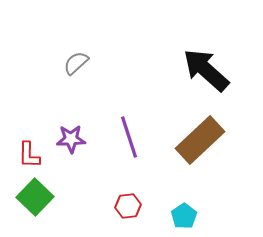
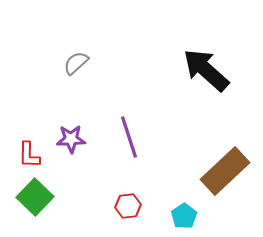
brown rectangle: moved 25 px right, 31 px down
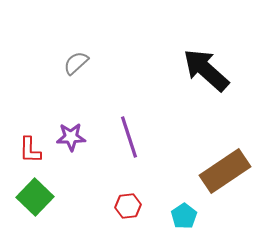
purple star: moved 2 px up
red L-shape: moved 1 px right, 5 px up
brown rectangle: rotated 9 degrees clockwise
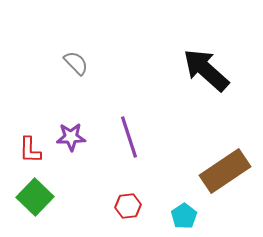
gray semicircle: rotated 88 degrees clockwise
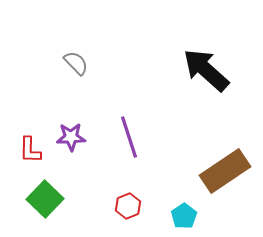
green square: moved 10 px right, 2 px down
red hexagon: rotated 15 degrees counterclockwise
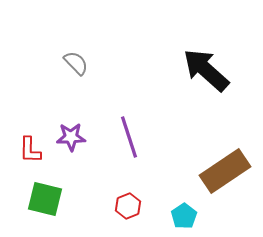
green square: rotated 30 degrees counterclockwise
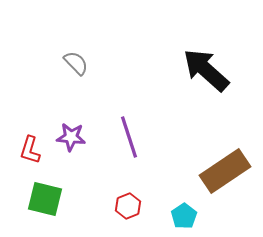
purple star: rotated 8 degrees clockwise
red L-shape: rotated 16 degrees clockwise
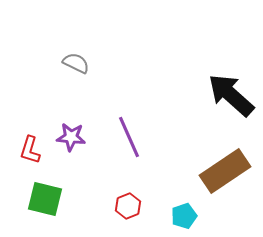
gray semicircle: rotated 20 degrees counterclockwise
black arrow: moved 25 px right, 25 px down
purple line: rotated 6 degrees counterclockwise
cyan pentagon: rotated 15 degrees clockwise
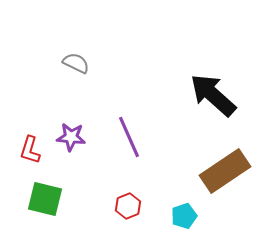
black arrow: moved 18 px left
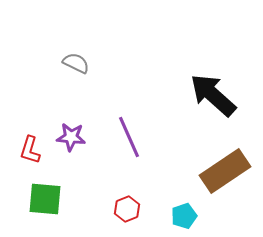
green square: rotated 9 degrees counterclockwise
red hexagon: moved 1 px left, 3 px down
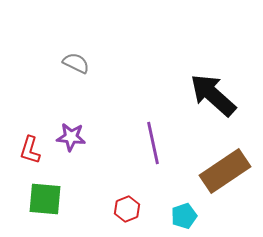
purple line: moved 24 px right, 6 px down; rotated 12 degrees clockwise
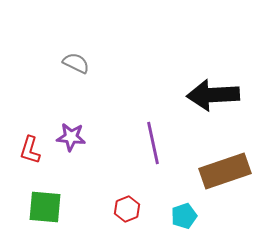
black arrow: rotated 45 degrees counterclockwise
brown rectangle: rotated 15 degrees clockwise
green square: moved 8 px down
